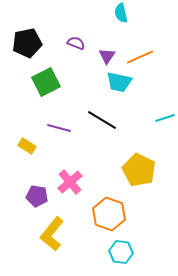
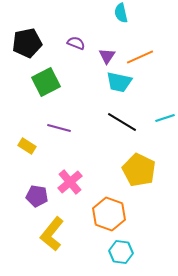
black line: moved 20 px right, 2 px down
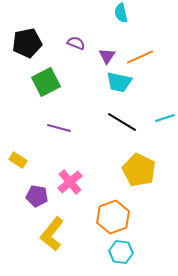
yellow rectangle: moved 9 px left, 14 px down
orange hexagon: moved 4 px right, 3 px down; rotated 20 degrees clockwise
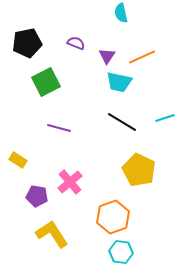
orange line: moved 2 px right
yellow L-shape: rotated 108 degrees clockwise
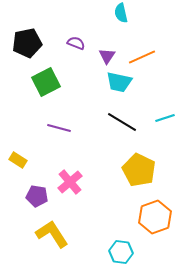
orange hexagon: moved 42 px right
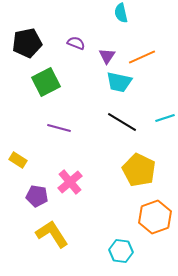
cyan hexagon: moved 1 px up
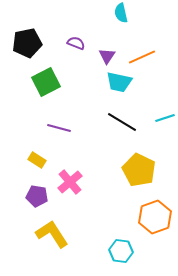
yellow rectangle: moved 19 px right
